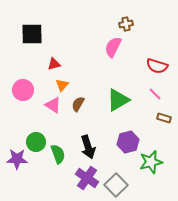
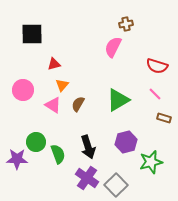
purple hexagon: moved 2 px left
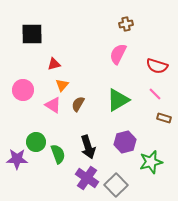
pink semicircle: moved 5 px right, 7 px down
purple hexagon: moved 1 px left
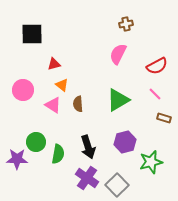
red semicircle: rotated 45 degrees counterclockwise
orange triangle: rotated 32 degrees counterclockwise
brown semicircle: rotated 35 degrees counterclockwise
green semicircle: rotated 30 degrees clockwise
gray square: moved 1 px right
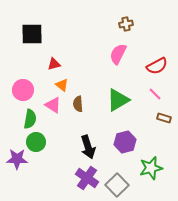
green semicircle: moved 28 px left, 35 px up
green star: moved 6 px down
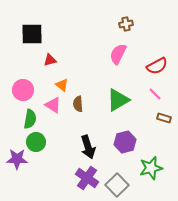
red triangle: moved 4 px left, 4 px up
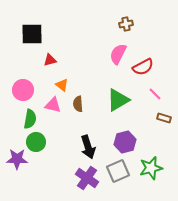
red semicircle: moved 14 px left, 1 px down
pink triangle: rotated 18 degrees counterclockwise
gray square: moved 1 px right, 14 px up; rotated 20 degrees clockwise
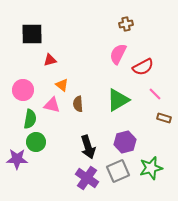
pink triangle: moved 1 px left
